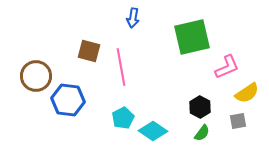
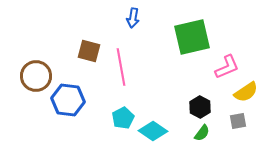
yellow semicircle: moved 1 px left, 1 px up
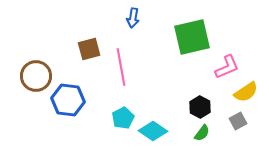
brown square: moved 2 px up; rotated 30 degrees counterclockwise
gray square: rotated 18 degrees counterclockwise
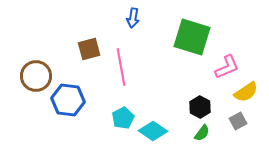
green square: rotated 30 degrees clockwise
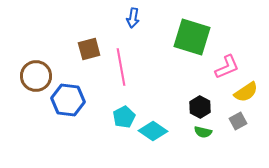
cyan pentagon: moved 1 px right, 1 px up
green semicircle: moved 1 px right, 1 px up; rotated 66 degrees clockwise
